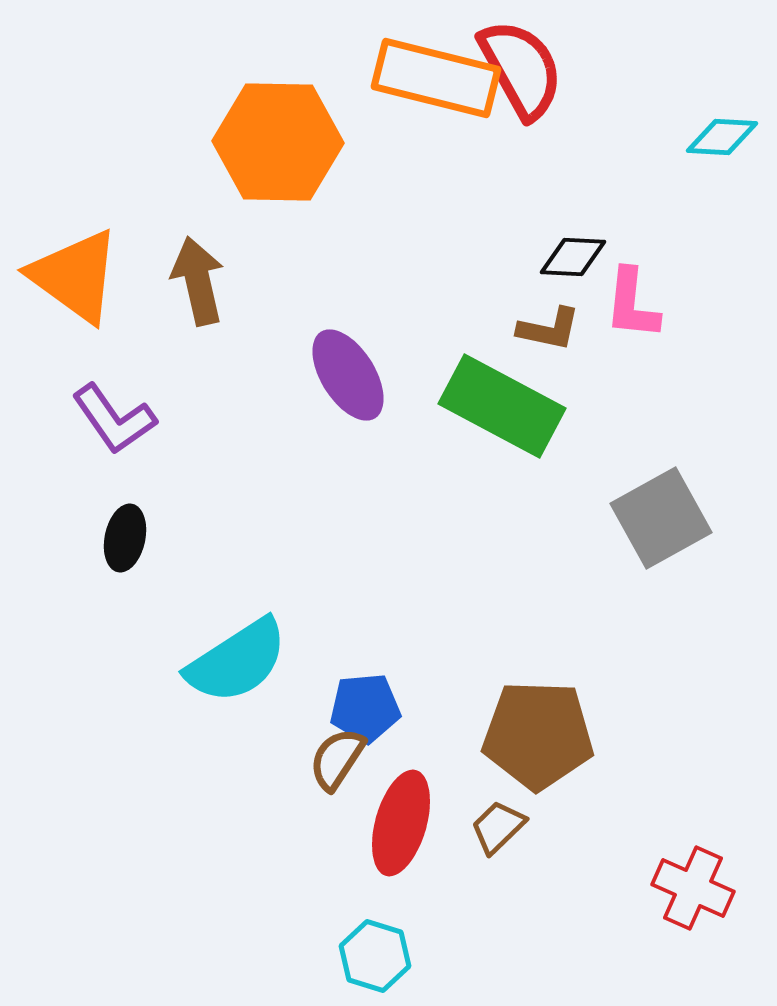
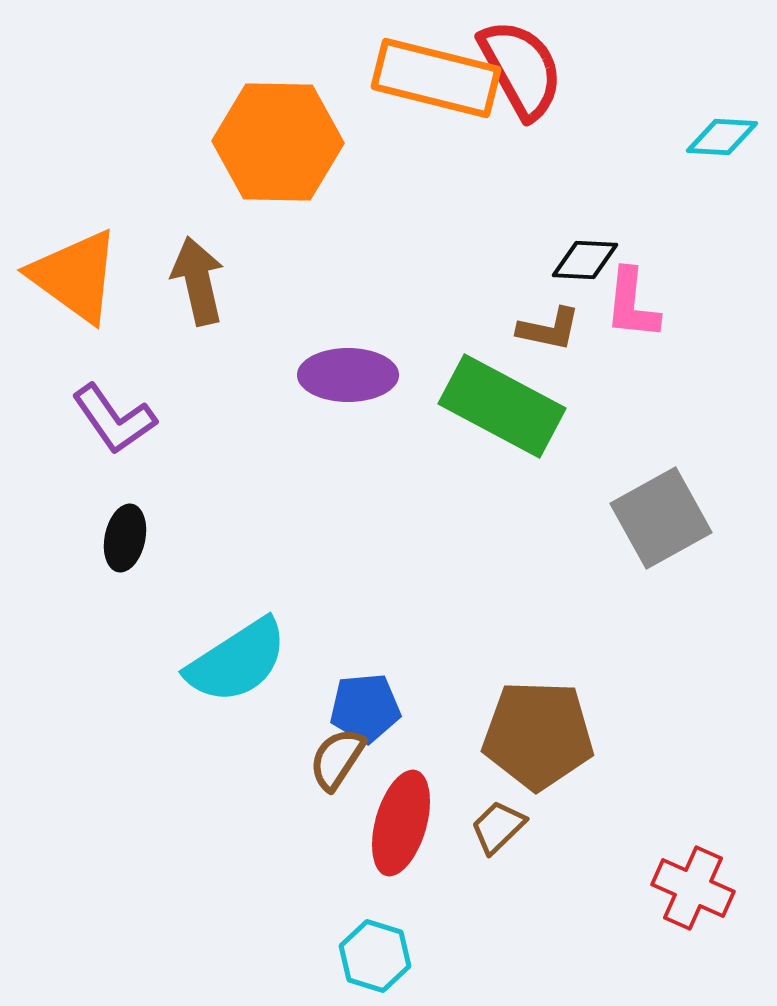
black diamond: moved 12 px right, 3 px down
purple ellipse: rotated 58 degrees counterclockwise
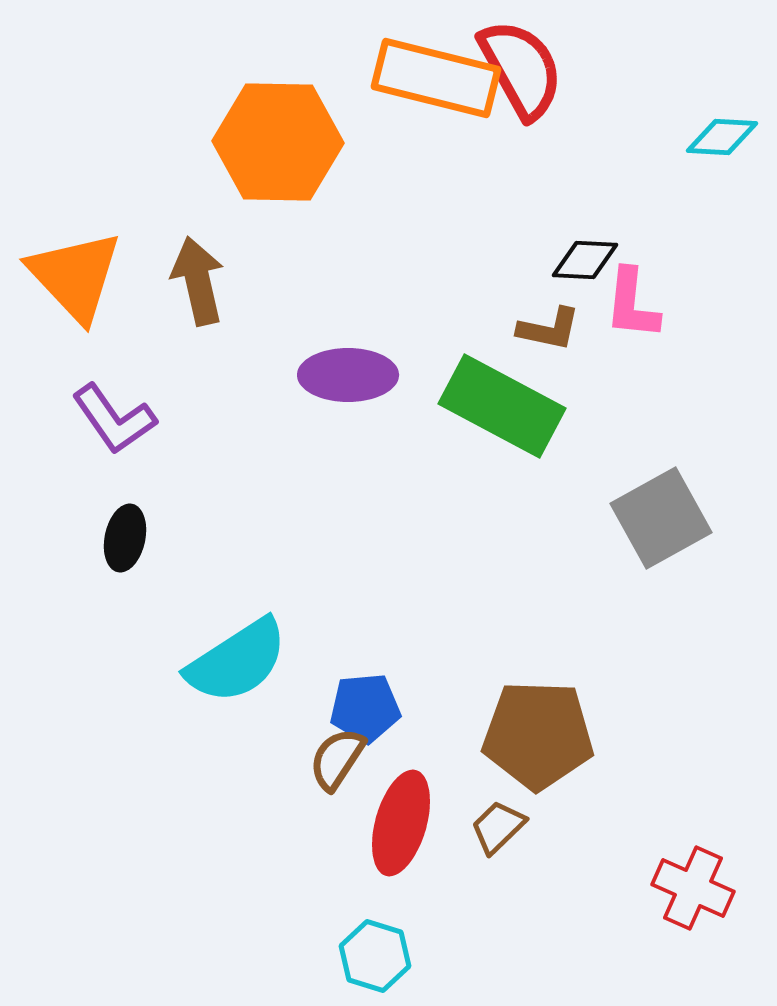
orange triangle: rotated 11 degrees clockwise
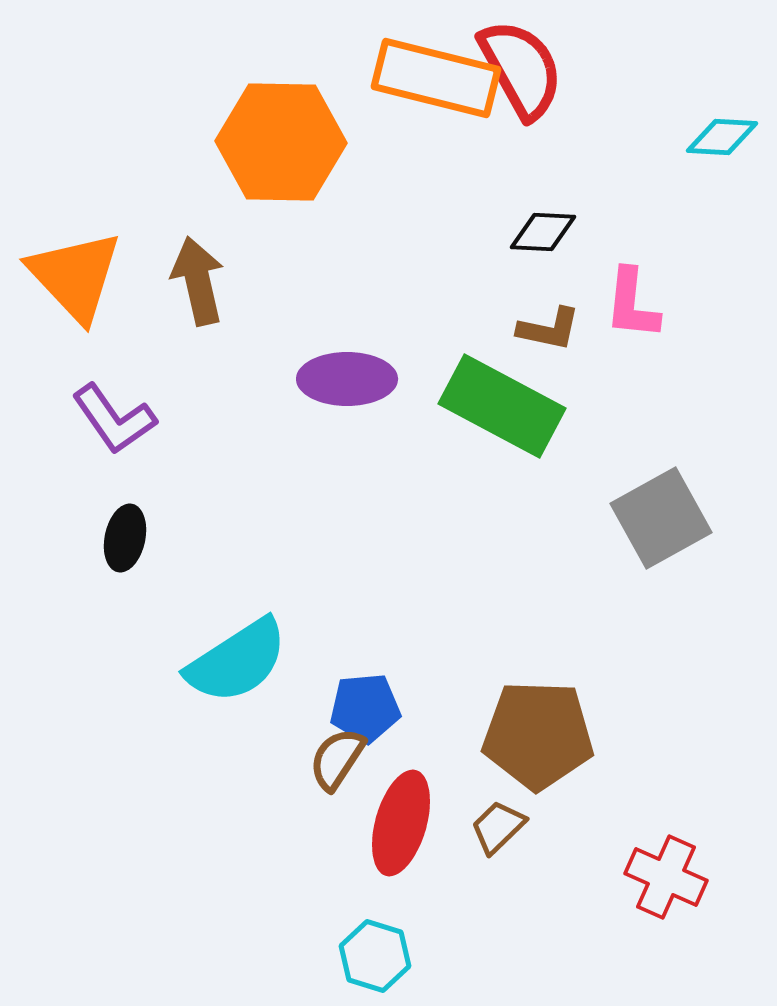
orange hexagon: moved 3 px right
black diamond: moved 42 px left, 28 px up
purple ellipse: moved 1 px left, 4 px down
red cross: moved 27 px left, 11 px up
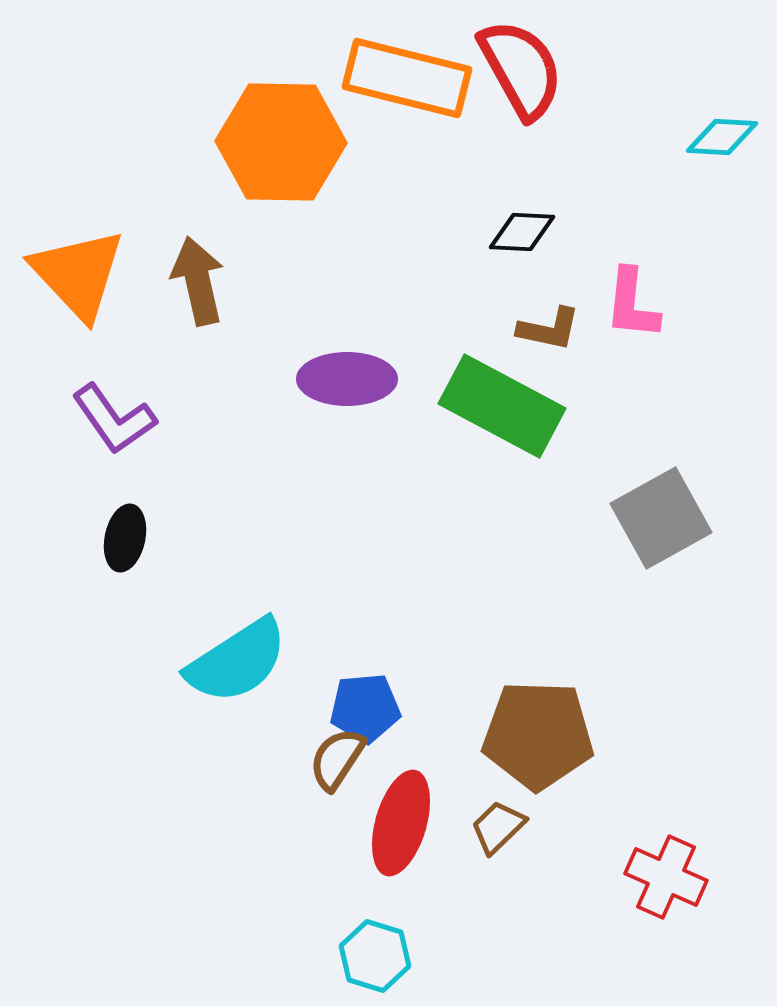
orange rectangle: moved 29 px left
black diamond: moved 21 px left
orange triangle: moved 3 px right, 2 px up
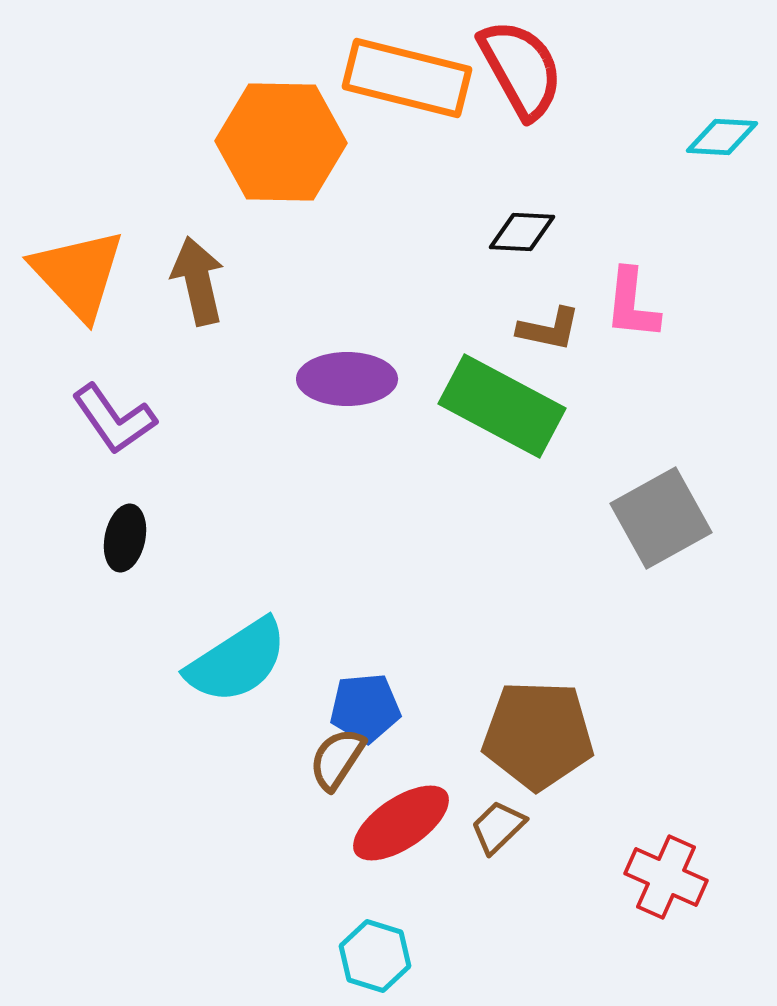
red ellipse: rotated 40 degrees clockwise
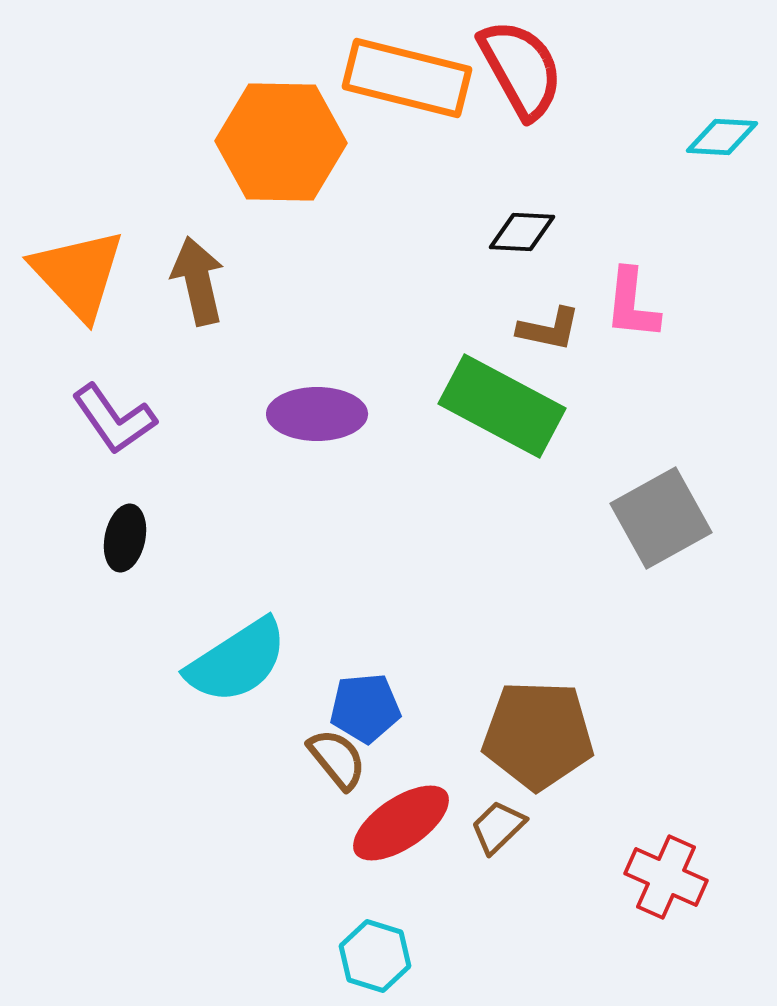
purple ellipse: moved 30 px left, 35 px down
brown semicircle: rotated 108 degrees clockwise
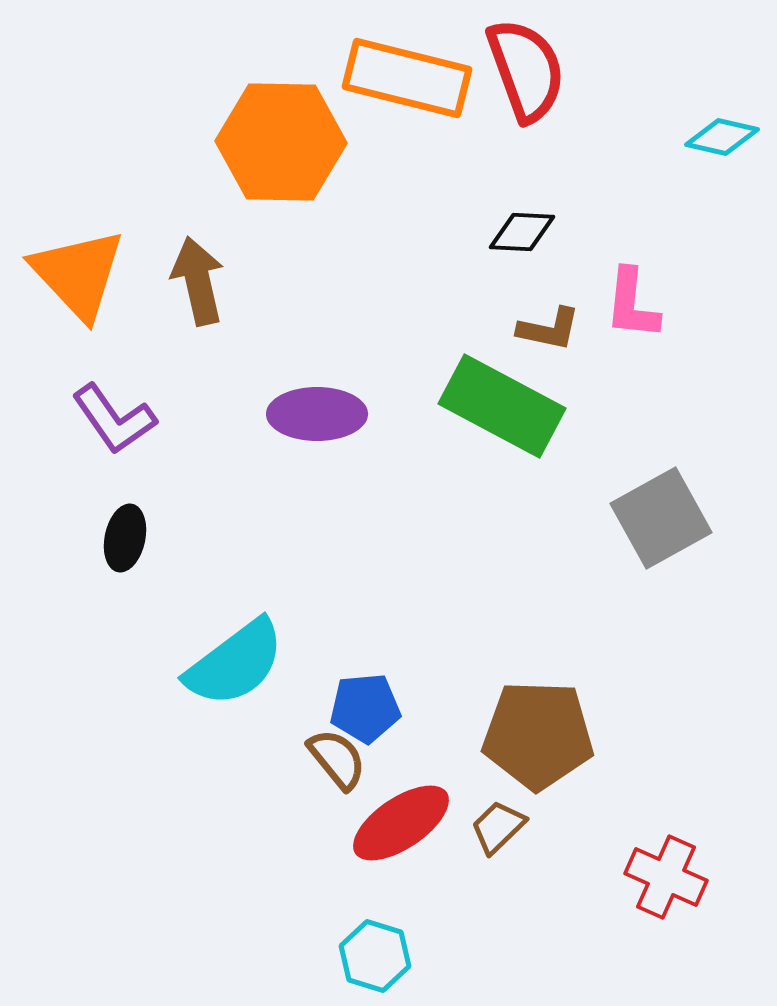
red semicircle: moved 5 px right, 1 px down; rotated 9 degrees clockwise
cyan diamond: rotated 10 degrees clockwise
cyan semicircle: moved 2 px left, 2 px down; rotated 4 degrees counterclockwise
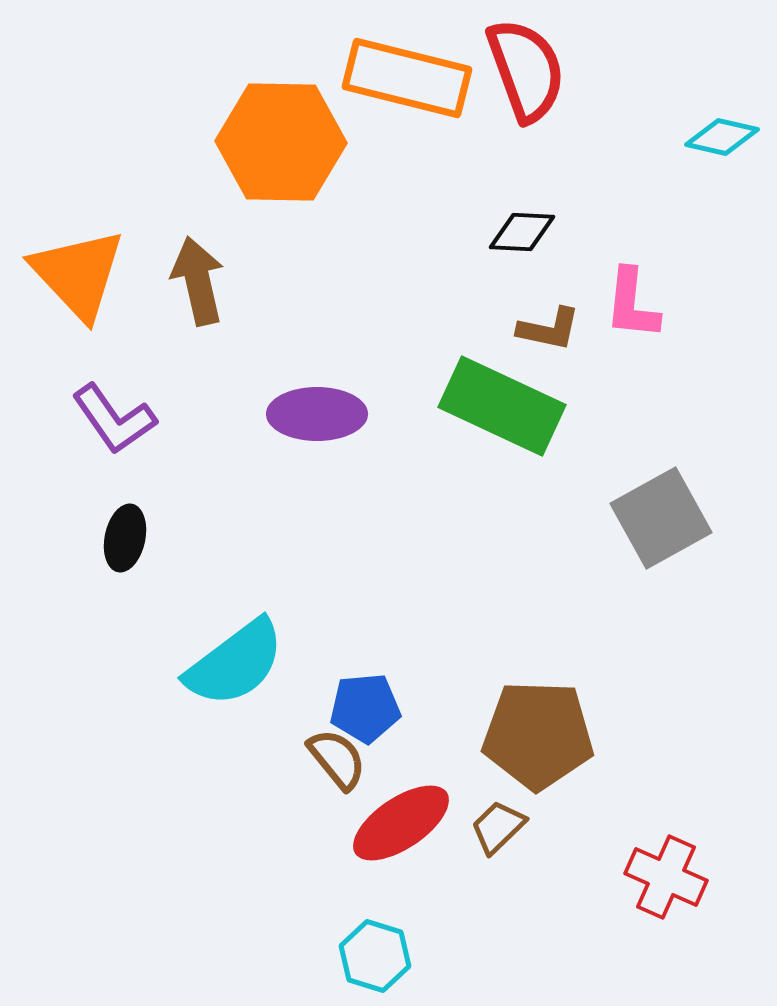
green rectangle: rotated 3 degrees counterclockwise
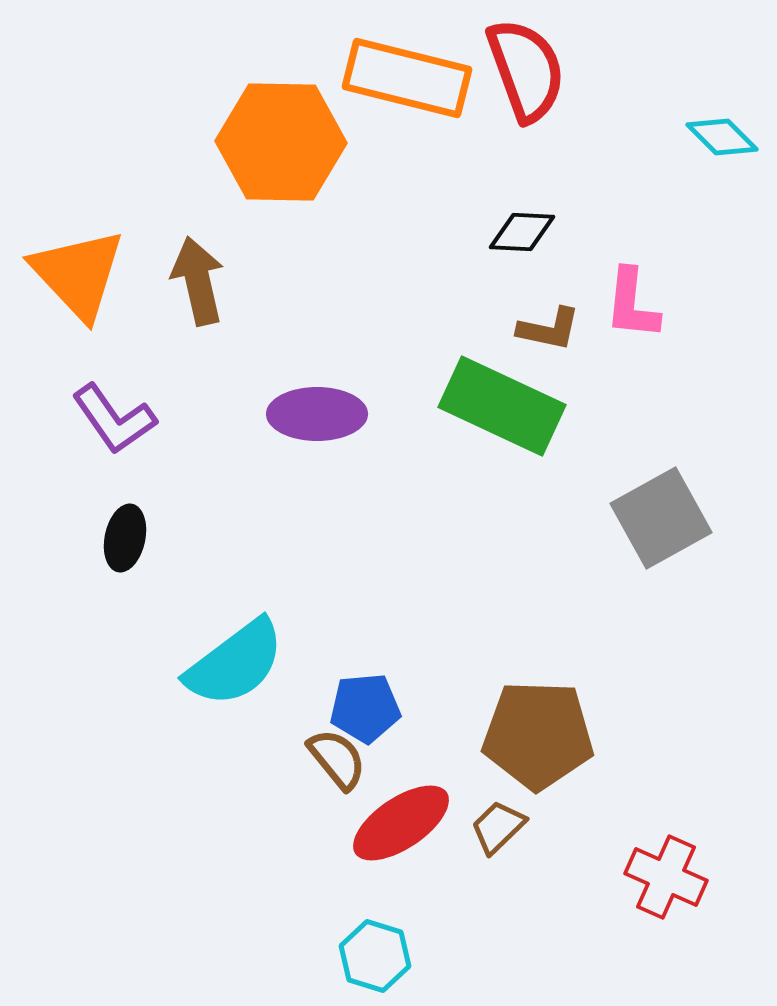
cyan diamond: rotated 32 degrees clockwise
